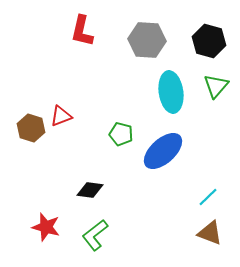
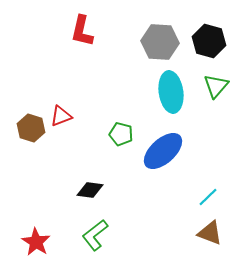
gray hexagon: moved 13 px right, 2 px down
red star: moved 10 px left, 15 px down; rotated 16 degrees clockwise
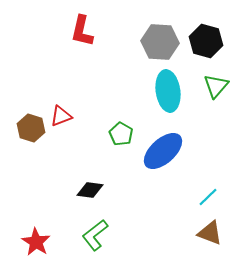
black hexagon: moved 3 px left
cyan ellipse: moved 3 px left, 1 px up
green pentagon: rotated 15 degrees clockwise
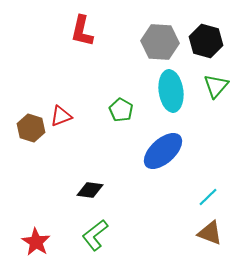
cyan ellipse: moved 3 px right
green pentagon: moved 24 px up
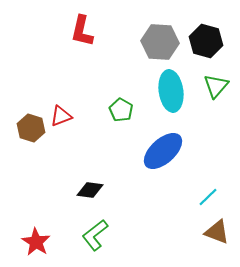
brown triangle: moved 7 px right, 1 px up
